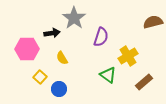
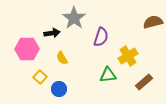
green triangle: rotated 42 degrees counterclockwise
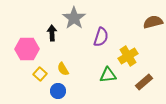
black arrow: rotated 84 degrees counterclockwise
yellow semicircle: moved 1 px right, 11 px down
yellow square: moved 3 px up
blue circle: moved 1 px left, 2 px down
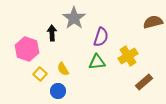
pink hexagon: rotated 20 degrees clockwise
green triangle: moved 11 px left, 13 px up
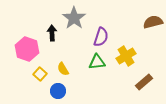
yellow cross: moved 2 px left
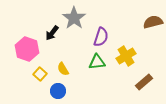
black arrow: rotated 140 degrees counterclockwise
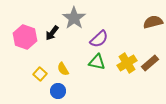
purple semicircle: moved 2 px left, 2 px down; rotated 30 degrees clockwise
pink hexagon: moved 2 px left, 12 px up
yellow cross: moved 1 px right, 7 px down
green triangle: rotated 18 degrees clockwise
brown rectangle: moved 6 px right, 19 px up
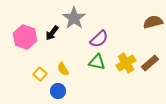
yellow cross: moved 1 px left
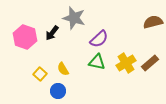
gray star: rotated 20 degrees counterclockwise
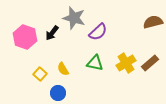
purple semicircle: moved 1 px left, 7 px up
green triangle: moved 2 px left, 1 px down
blue circle: moved 2 px down
